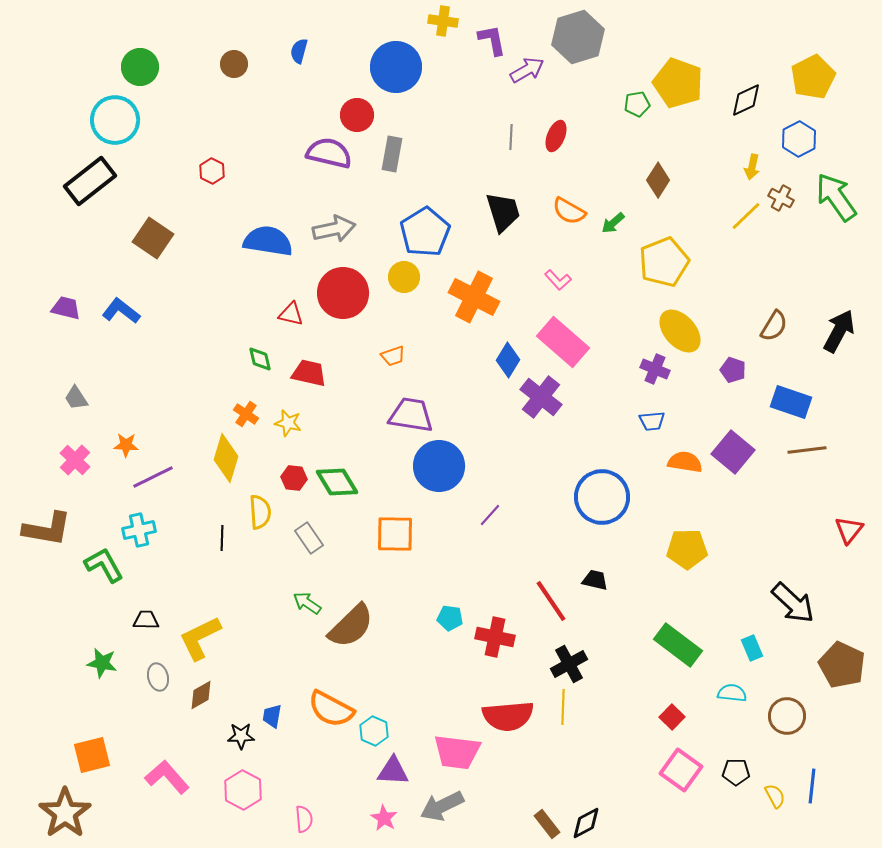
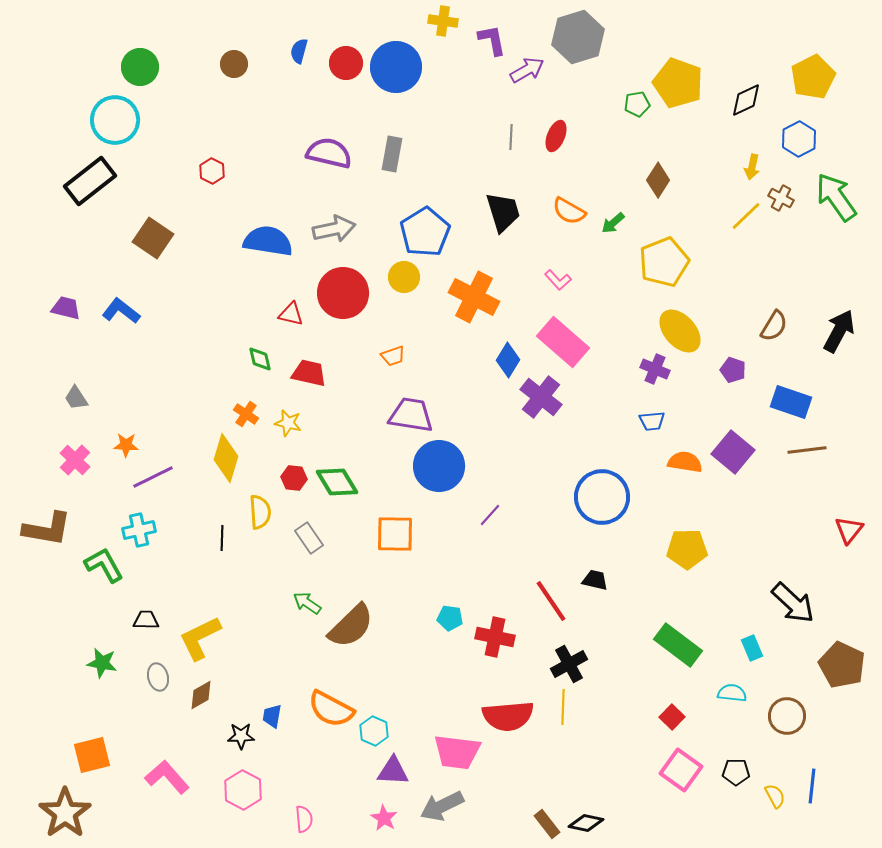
red circle at (357, 115): moved 11 px left, 52 px up
black diamond at (586, 823): rotated 40 degrees clockwise
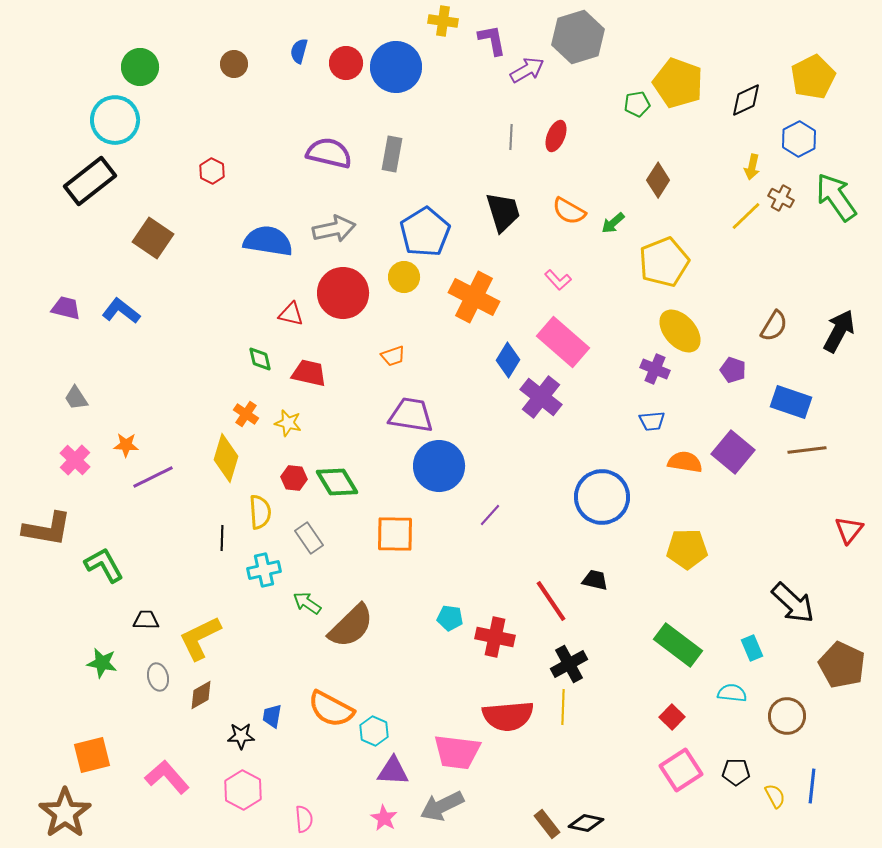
cyan cross at (139, 530): moved 125 px right, 40 px down
pink square at (681, 770): rotated 21 degrees clockwise
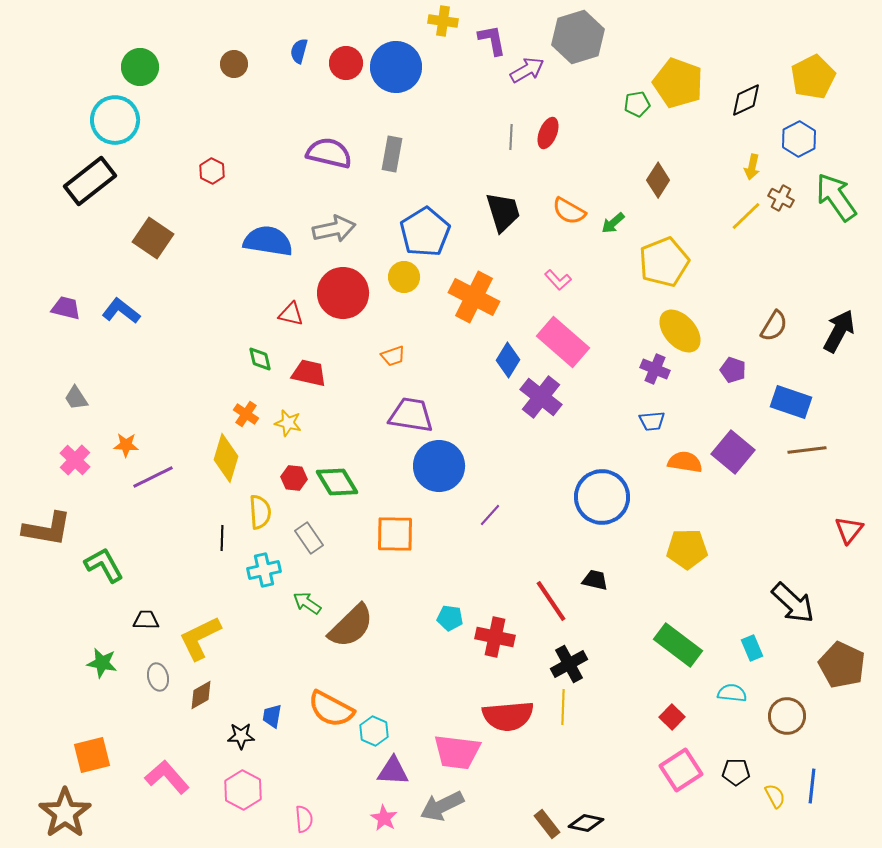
red ellipse at (556, 136): moved 8 px left, 3 px up
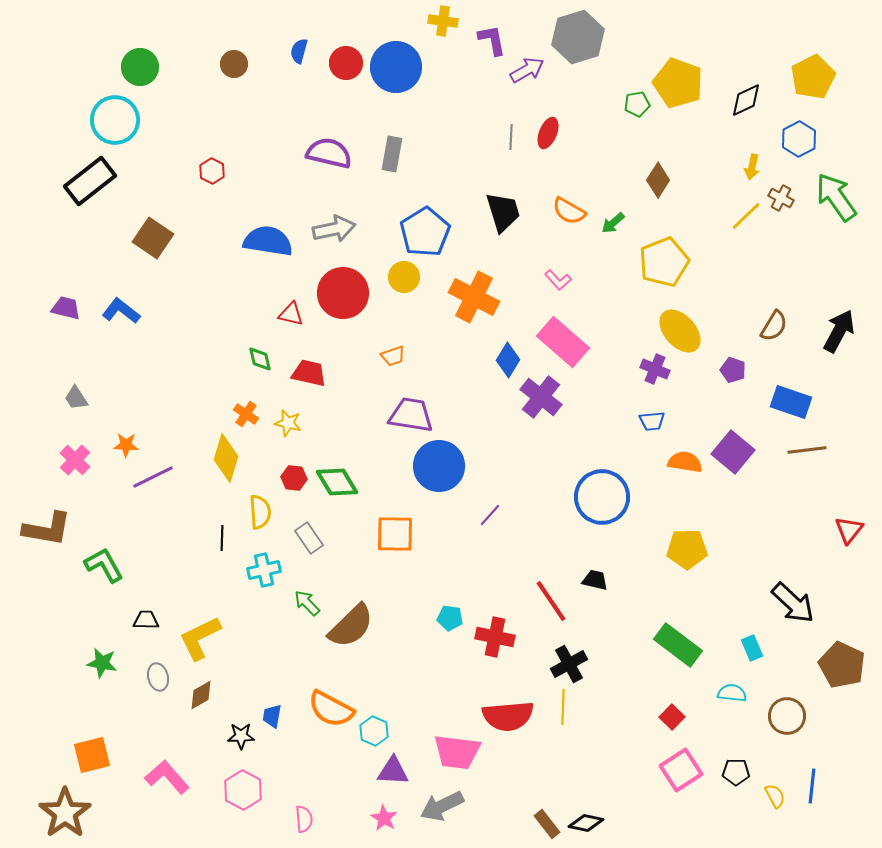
green arrow at (307, 603): rotated 12 degrees clockwise
